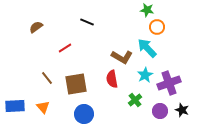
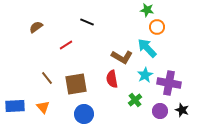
red line: moved 1 px right, 3 px up
purple cross: rotated 30 degrees clockwise
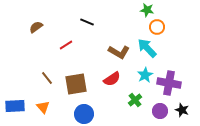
brown L-shape: moved 3 px left, 5 px up
red semicircle: rotated 114 degrees counterclockwise
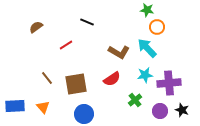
cyan star: rotated 21 degrees clockwise
purple cross: rotated 15 degrees counterclockwise
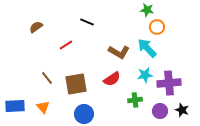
green cross: rotated 32 degrees clockwise
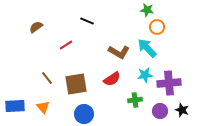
black line: moved 1 px up
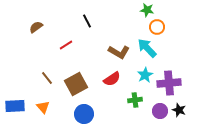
black line: rotated 40 degrees clockwise
cyan star: rotated 21 degrees counterclockwise
brown square: rotated 20 degrees counterclockwise
black star: moved 3 px left
